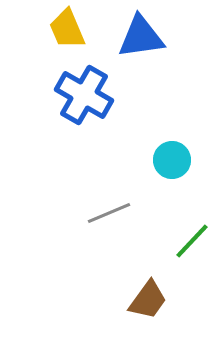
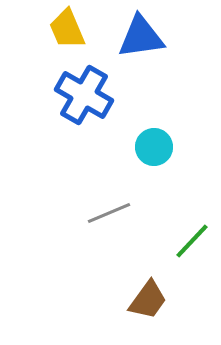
cyan circle: moved 18 px left, 13 px up
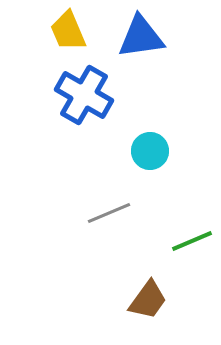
yellow trapezoid: moved 1 px right, 2 px down
cyan circle: moved 4 px left, 4 px down
green line: rotated 24 degrees clockwise
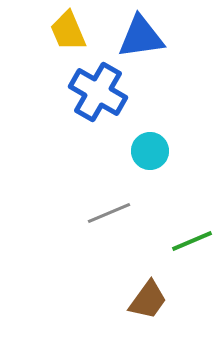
blue cross: moved 14 px right, 3 px up
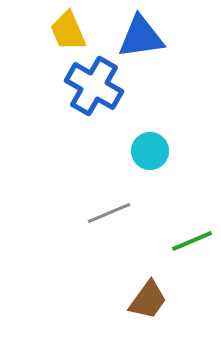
blue cross: moved 4 px left, 6 px up
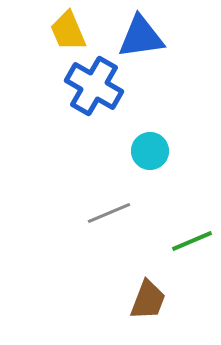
brown trapezoid: rotated 15 degrees counterclockwise
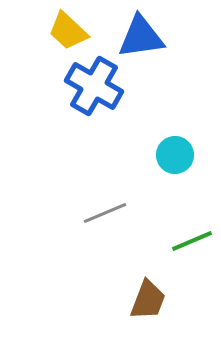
yellow trapezoid: rotated 24 degrees counterclockwise
cyan circle: moved 25 px right, 4 px down
gray line: moved 4 px left
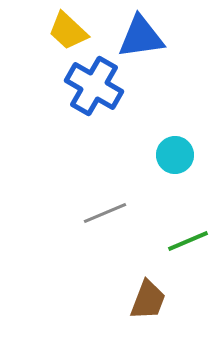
green line: moved 4 px left
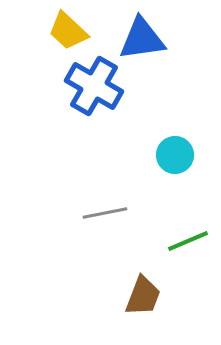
blue triangle: moved 1 px right, 2 px down
gray line: rotated 12 degrees clockwise
brown trapezoid: moved 5 px left, 4 px up
